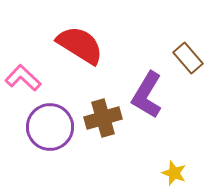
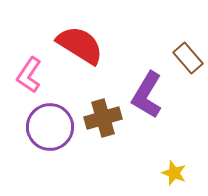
pink L-shape: moved 6 px right, 3 px up; rotated 99 degrees counterclockwise
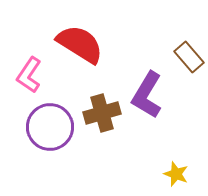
red semicircle: moved 1 px up
brown rectangle: moved 1 px right, 1 px up
brown cross: moved 1 px left, 5 px up
yellow star: moved 2 px right, 1 px down
